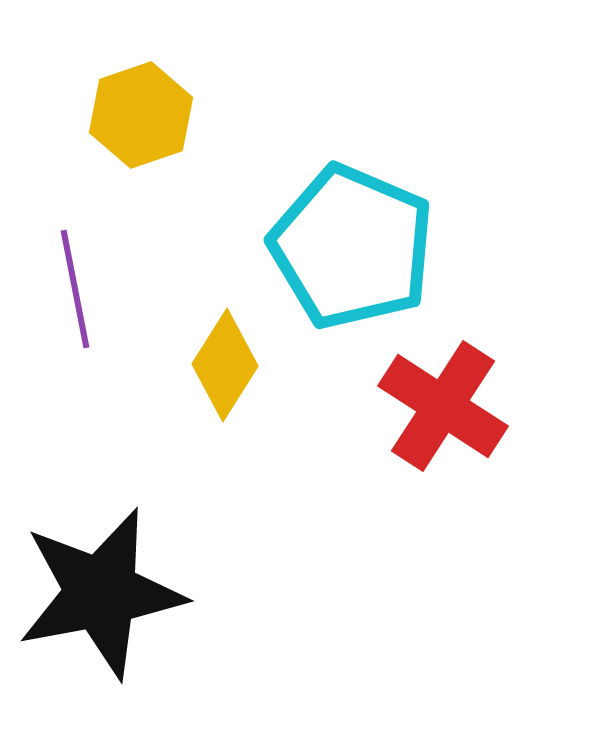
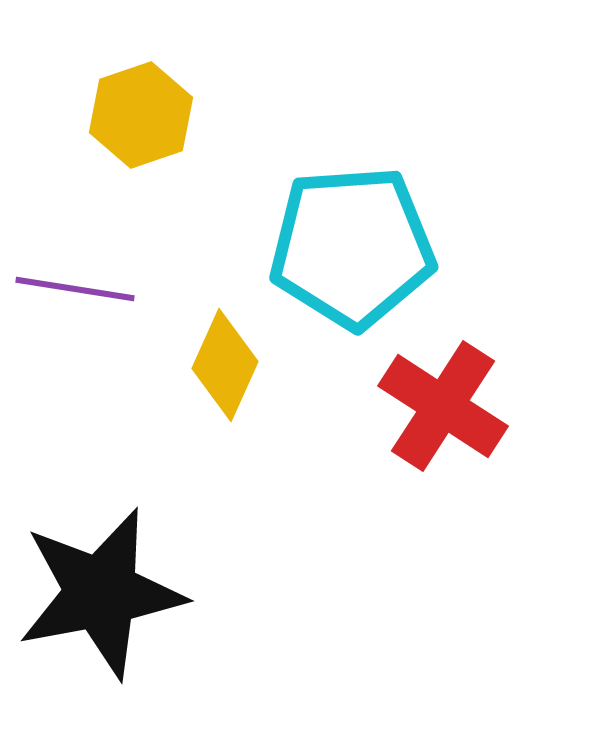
cyan pentagon: rotated 27 degrees counterclockwise
purple line: rotated 70 degrees counterclockwise
yellow diamond: rotated 8 degrees counterclockwise
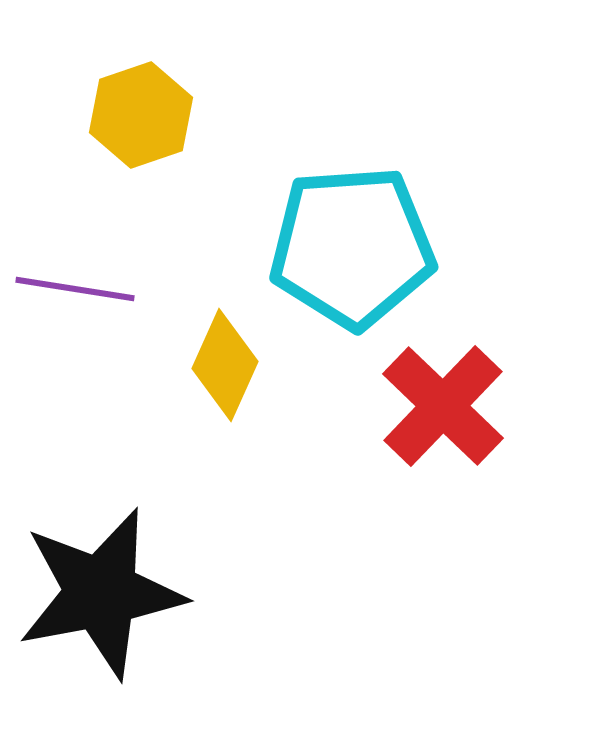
red cross: rotated 11 degrees clockwise
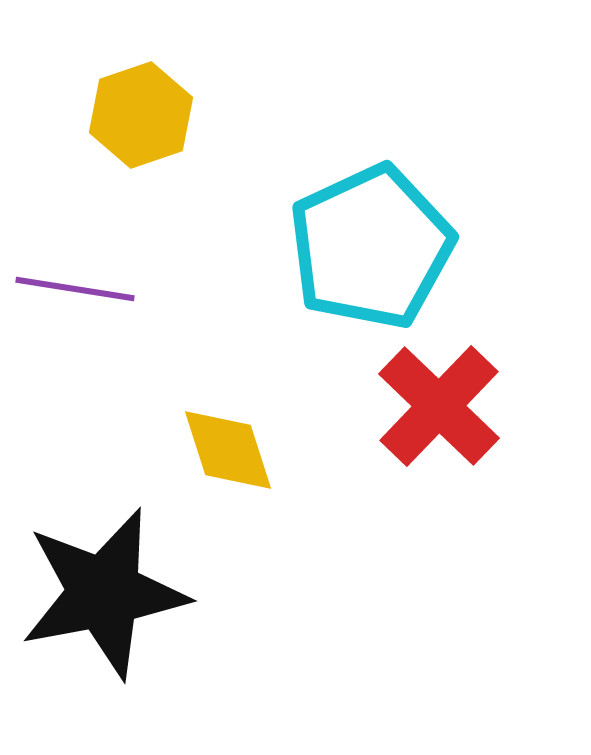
cyan pentagon: moved 19 px right; rotated 21 degrees counterclockwise
yellow diamond: moved 3 px right, 85 px down; rotated 42 degrees counterclockwise
red cross: moved 4 px left
black star: moved 3 px right
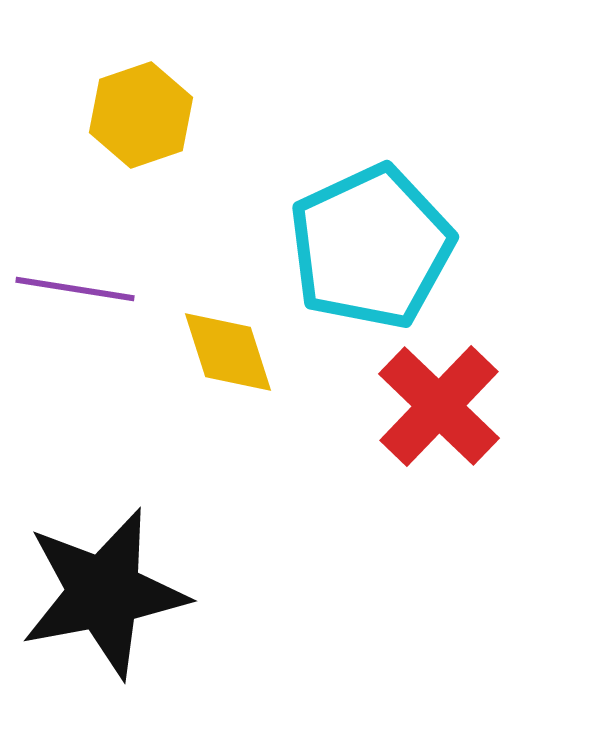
yellow diamond: moved 98 px up
